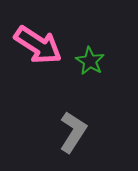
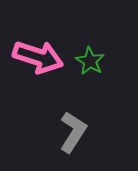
pink arrow: moved 12 px down; rotated 15 degrees counterclockwise
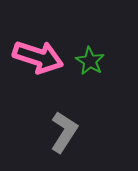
gray L-shape: moved 9 px left
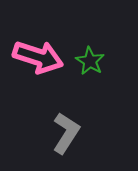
gray L-shape: moved 2 px right, 1 px down
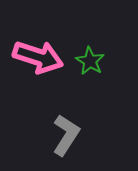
gray L-shape: moved 2 px down
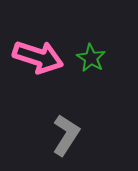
green star: moved 1 px right, 3 px up
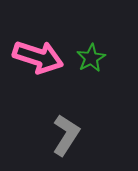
green star: rotated 12 degrees clockwise
